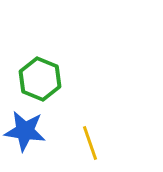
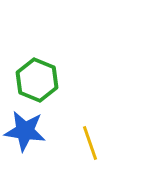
green hexagon: moved 3 px left, 1 px down
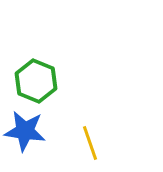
green hexagon: moved 1 px left, 1 px down
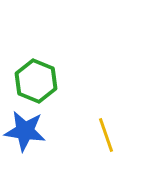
yellow line: moved 16 px right, 8 px up
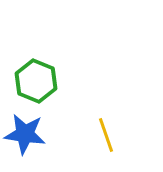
blue star: moved 3 px down
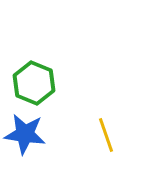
green hexagon: moved 2 px left, 2 px down
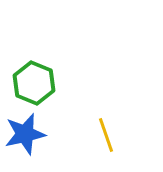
blue star: rotated 21 degrees counterclockwise
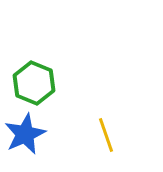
blue star: rotated 12 degrees counterclockwise
